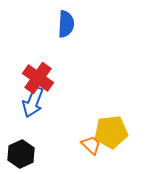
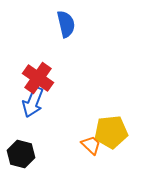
blue semicircle: rotated 16 degrees counterclockwise
black hexagon: rotated 20 degrees counterclockwise
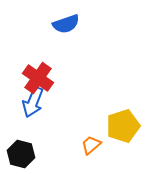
blue semicircle: rotated 84 degrees clockwise
yellow pentagon: moved 12 px right, 6 px up; rotated 12 degrees counterclockwise
orange trapezoid: rotated 85 degrees counterclockwise
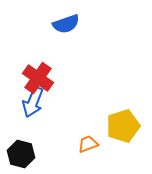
orange trapezoid: moved 3 px left, 1 px up; rotated 20 degrees clockwise
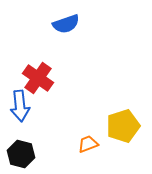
blue arrow: moved 13 px left, 4 px down; rotated 28 degrees counterclockwise
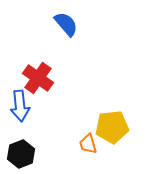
blue semicircle: rotated 112 degrees counterclockwise
yellow pentagon: moved 11 px left, 1 px down; rotated 12 degrees clockwise
orange trapezoid: rotated 85 degrees counterclockwise
black hexagon: rotated 24 degrees clockwise
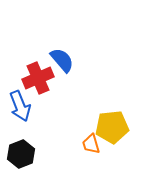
blue semicircle: moved 4 px left, 36 px down
red cross: rotated 32 degrees clockwise
blue arrow: rotated 16 degrees counterclockwise
orange trapezoid: moved 3 px right
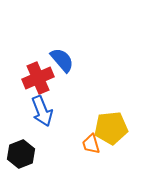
blue arrow: moved 22 px right, 5 px down
yellow pentagon: moved 1 px left, 1 px down
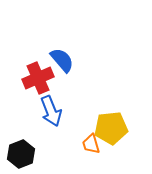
blue arrow: moved 9 px right
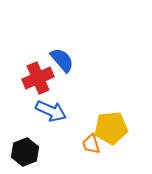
blue arrow: rotated 44 degrees counterclockwise
black hexagon: moved 4 px right, 2 px up
